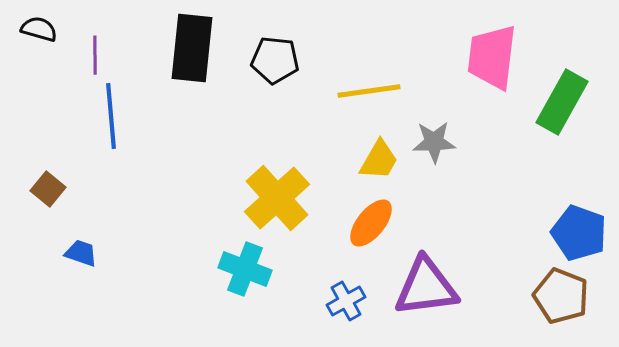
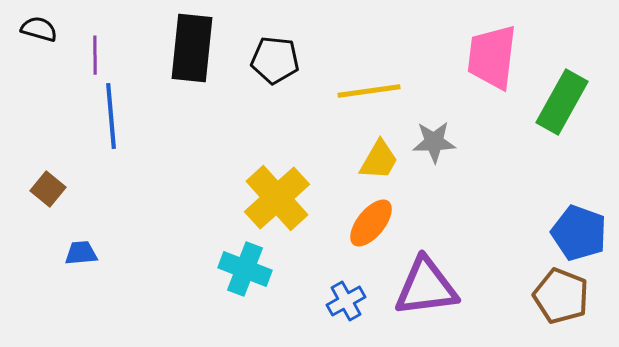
blue trapezoid: rotated 24 degrees counterclockwise
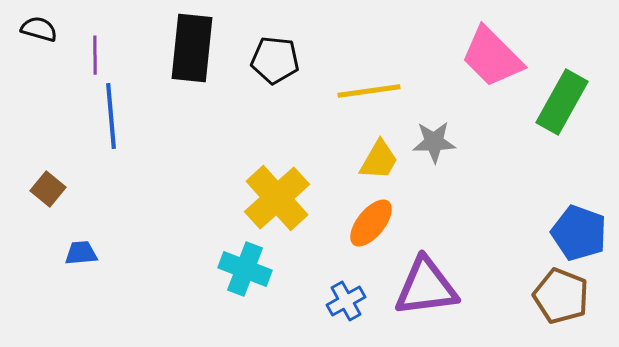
pink trapezoid: rotated 52 degrees counterclockwise
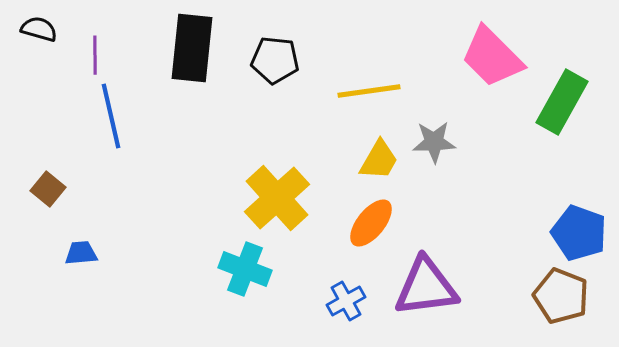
blue line: rotated 8 degrees counterclockwise
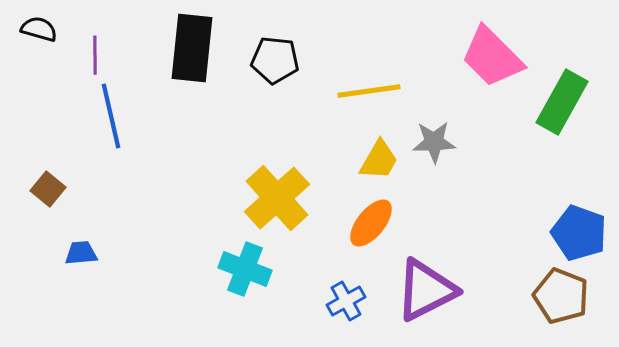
purple triangle: moved 3 px down; rotated 20 degrees counterclockwise
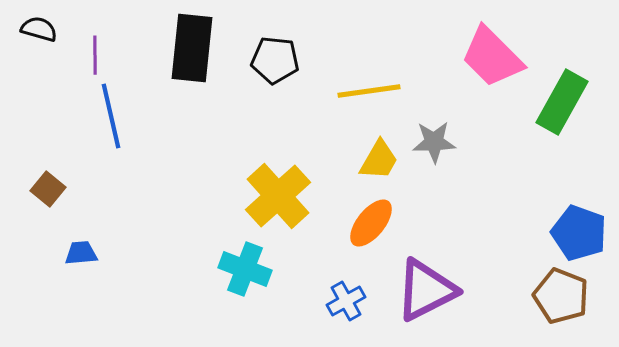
yellow cross: moved 1 px right, 2 px up
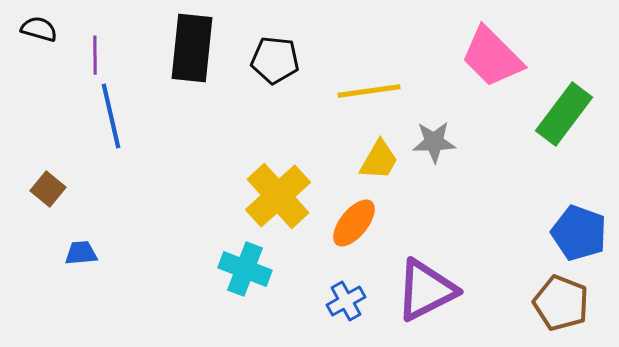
green rectangle: moved 2 px right, 12 px down; rotated 8 degrees clockwise
orange ellipse: moved 17 px left
brown pentagon: moved 7 px down
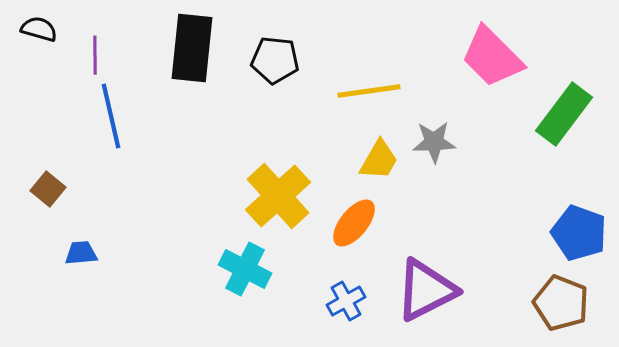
cyan cross: rotated 6 degrees clockwise
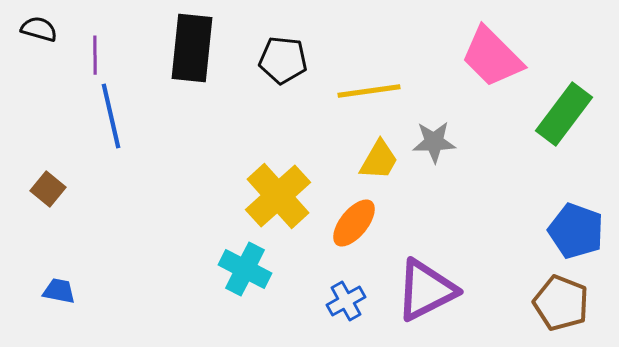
black pentagon: moved 8 px right
blue pentagon: moved 3 px left, 2 px up
blue trapezoid: moved 22 px left, 38 px down; rotated 16 degrees clockwise
